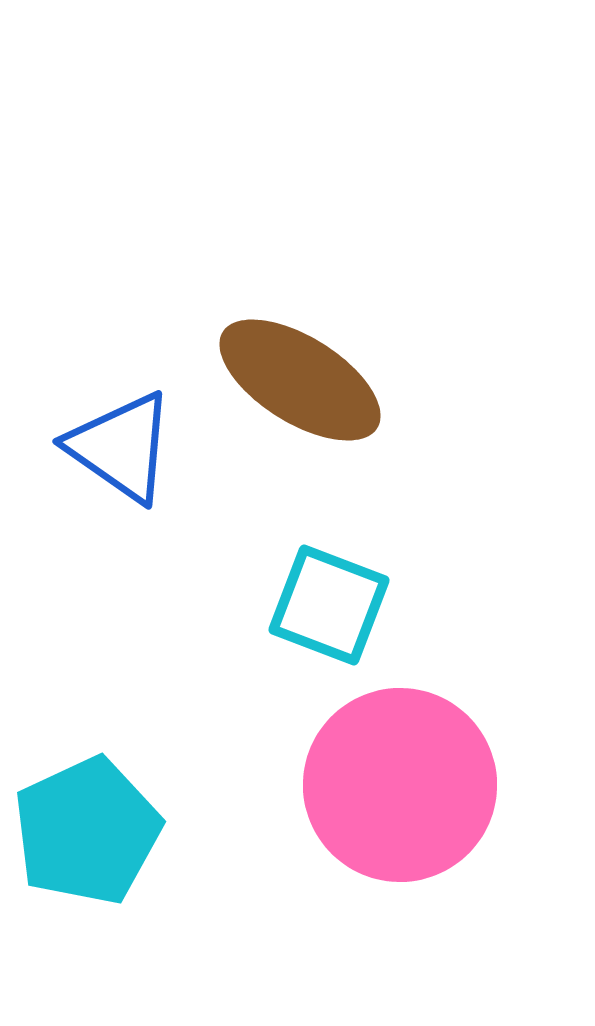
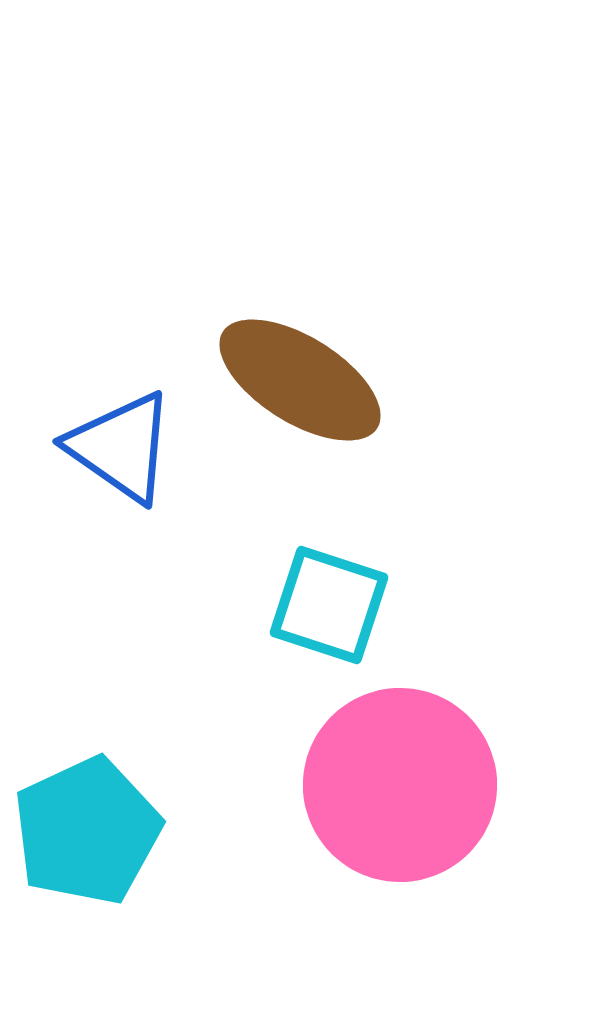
cyan square: rotated 3 degrees counterclockwise
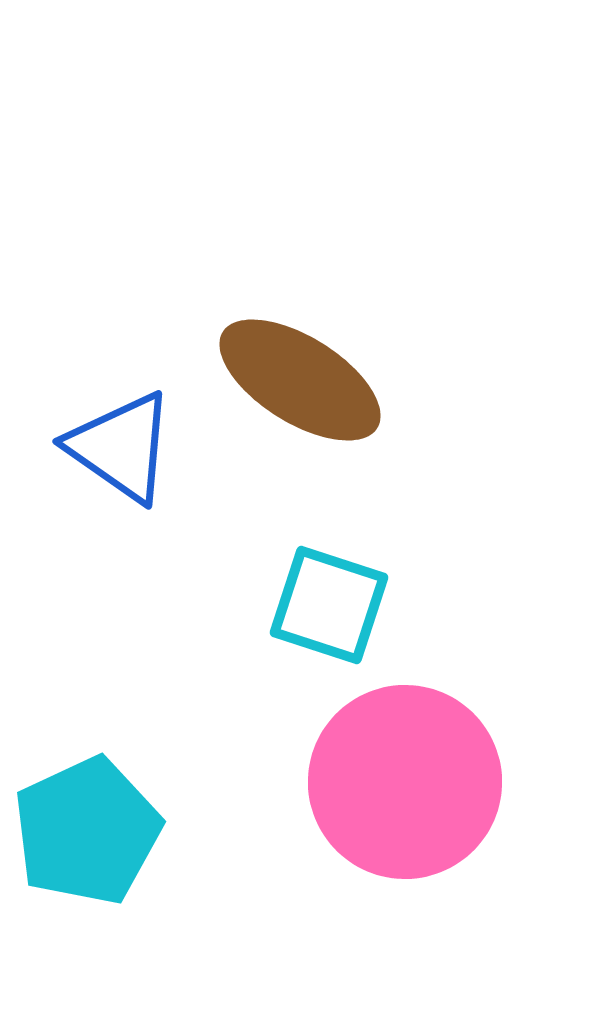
pink circle: moved 5 px right, 3 px up
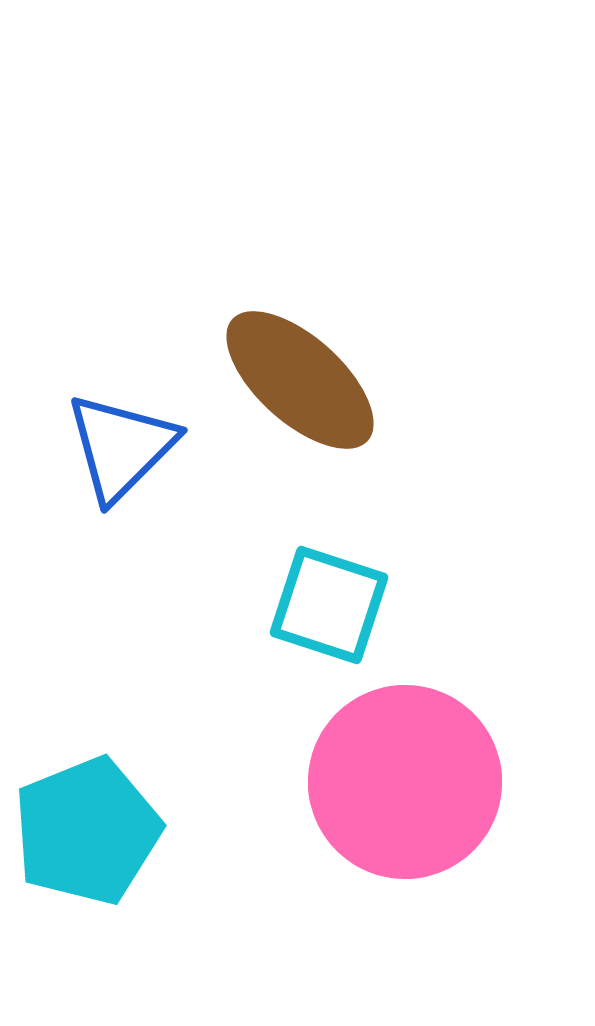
brown ellipse: rotated 10 degrees clockwise
blue triangle: rotated 40 degrees clockwise
cyan pentagon: rotated 3 degrees clockwise
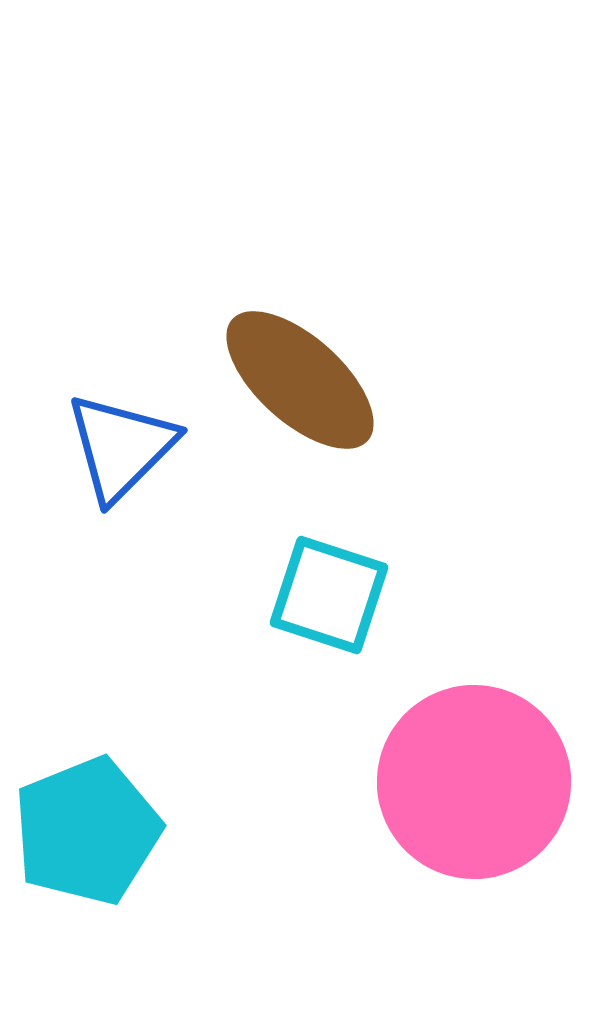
cyan square: moved 10 px up
pink circle: moved 69 px right
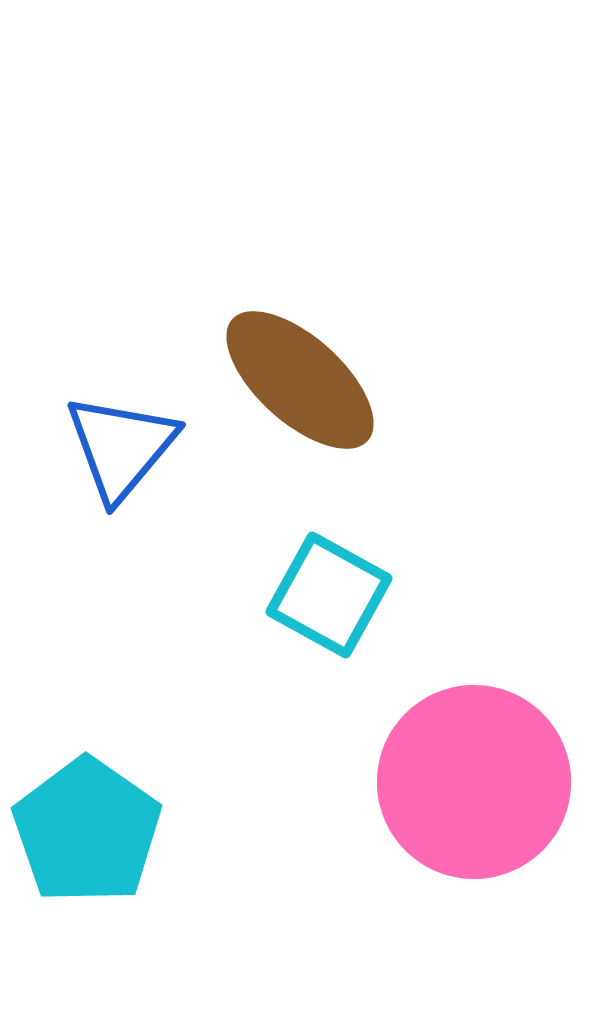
blue triangle: rotated 5 degrees counterclockwise
cyan square: rotated 11 degrees clockwise
cyan pentagon: rotated 15 degrees counterclockwise
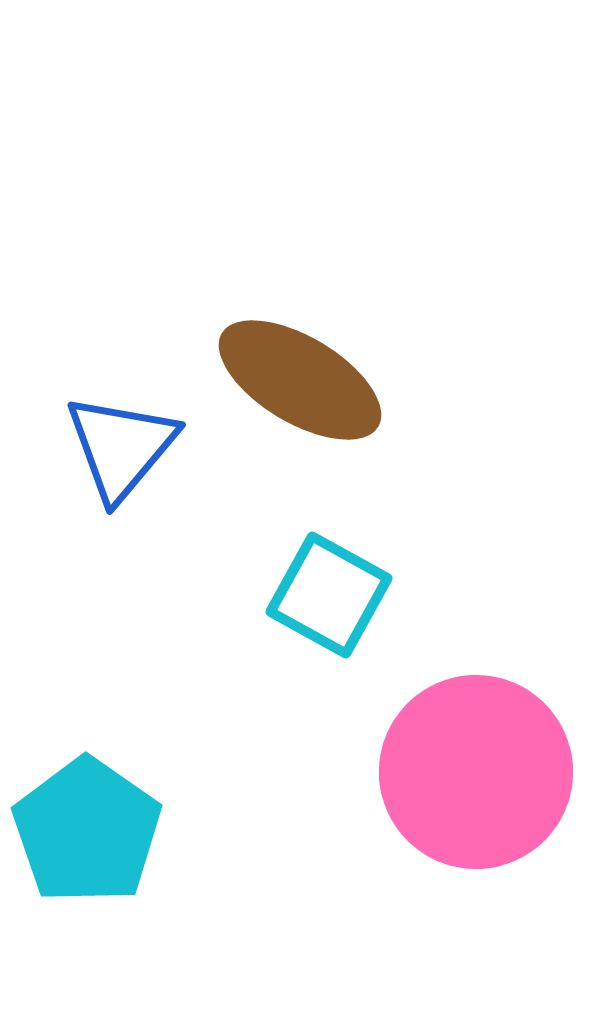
brown ellipse: rotated 11 degrees counterclockwise
pink circle: moved 2 px right, 10 px up
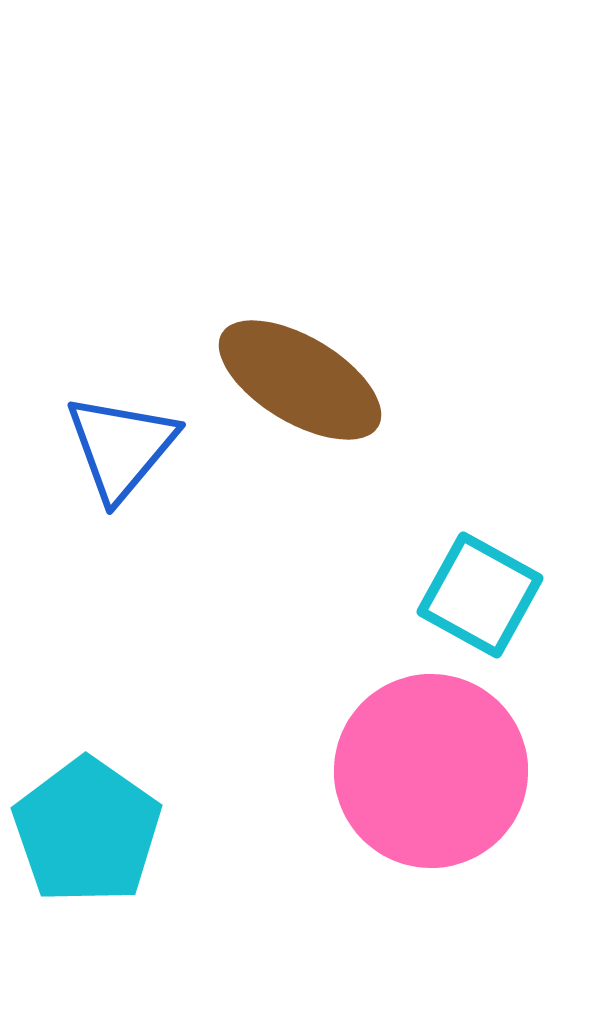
cyan square: moved 151 px right
pink circle: moved 45 px left, 1 px up
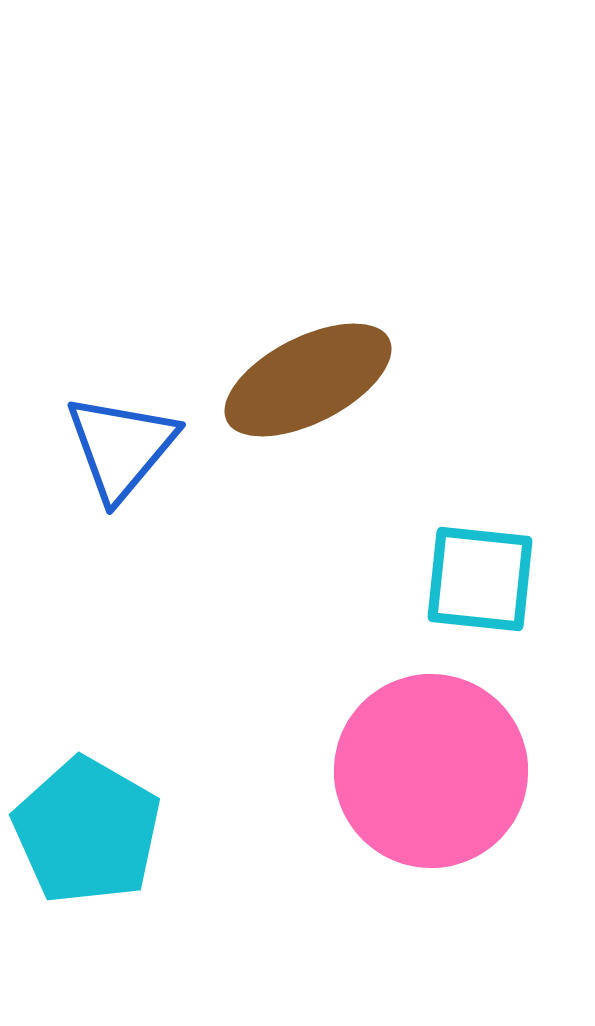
brown ellipse: moved 8 px right; rotated 58 degrees counterclockwise
cyan square: moved 16 px up; rotated 23 degrees counterclockwise
cyan pentagon: rotated 5 degrees counterclockwise
